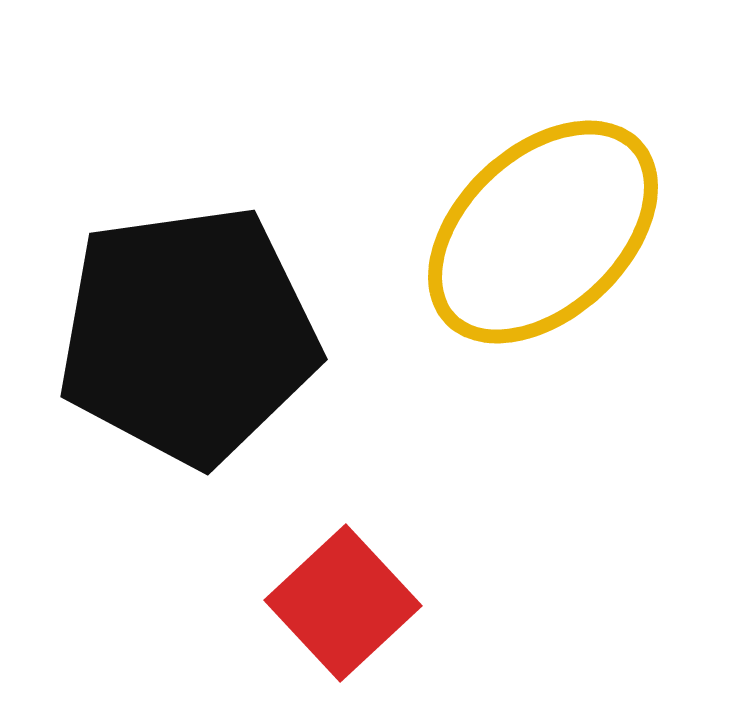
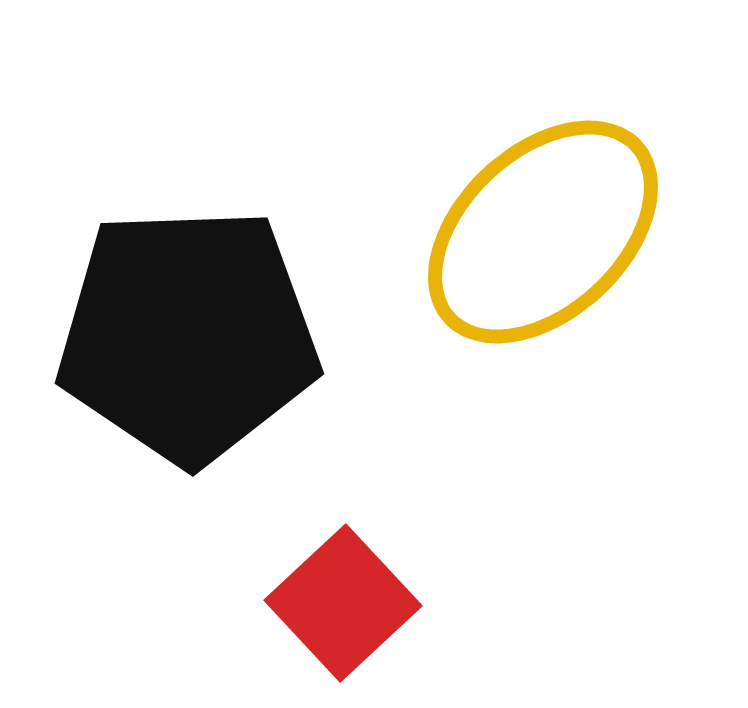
black pentagon: rotated 6 degrees clockwise
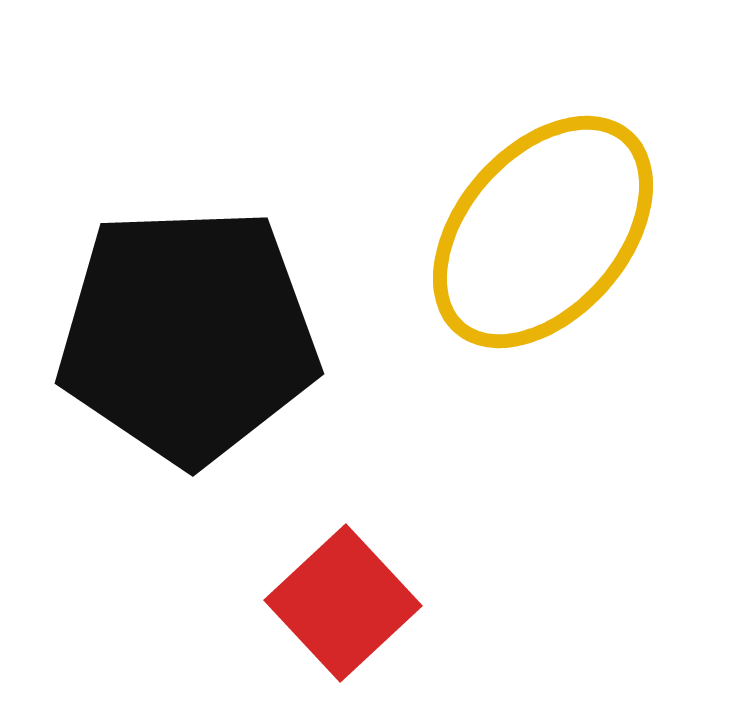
yellow ellipse: rotated 6 degrees counterclockwise
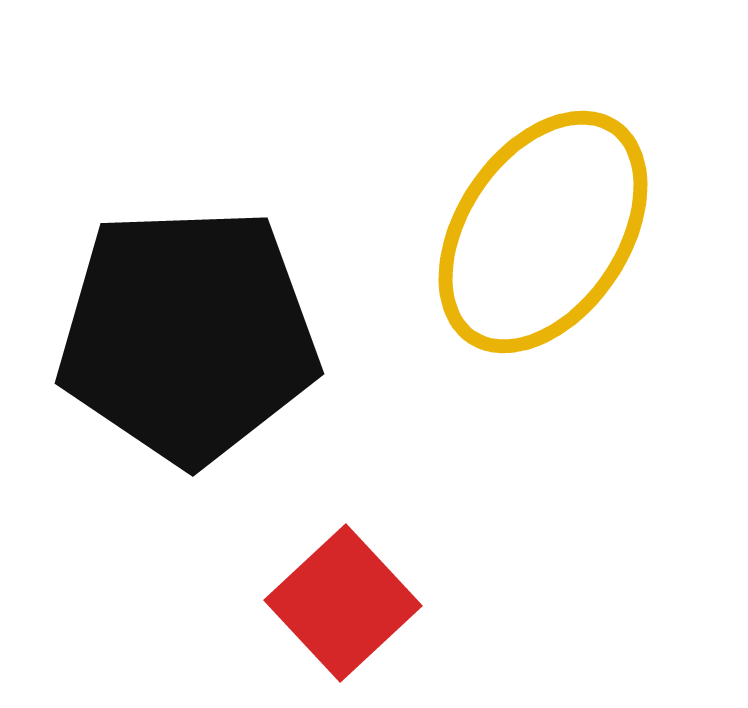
yellow ellipse: rotated 7 degrees counterclockwise
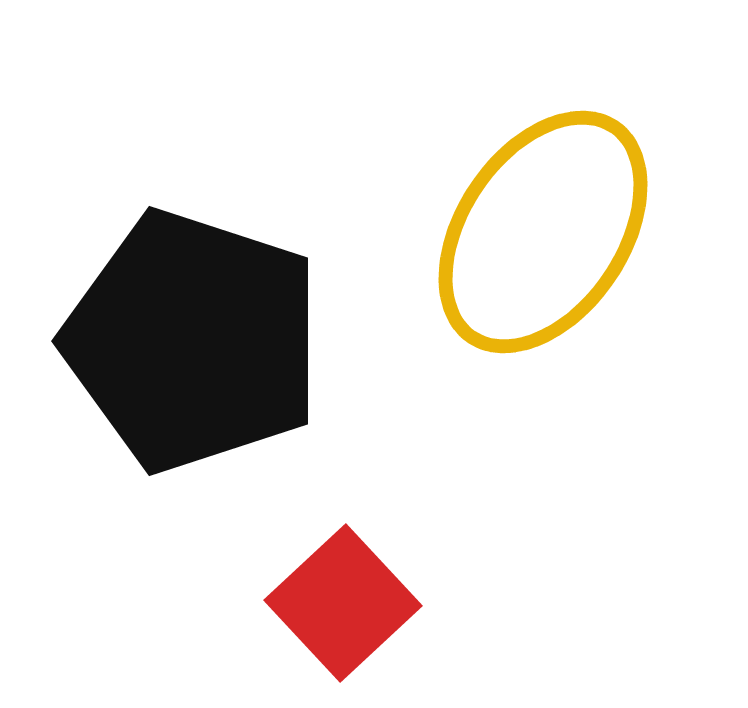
black pentagon: moved 5 px right, 6 px down; rotated 20 degrees clockwise
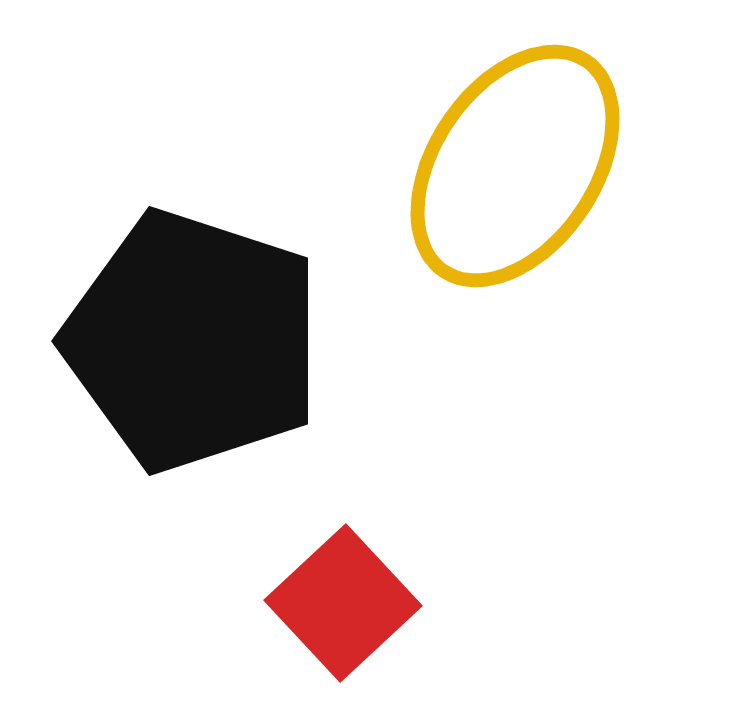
yellow ellipse: moved 28 px left, 66 px up
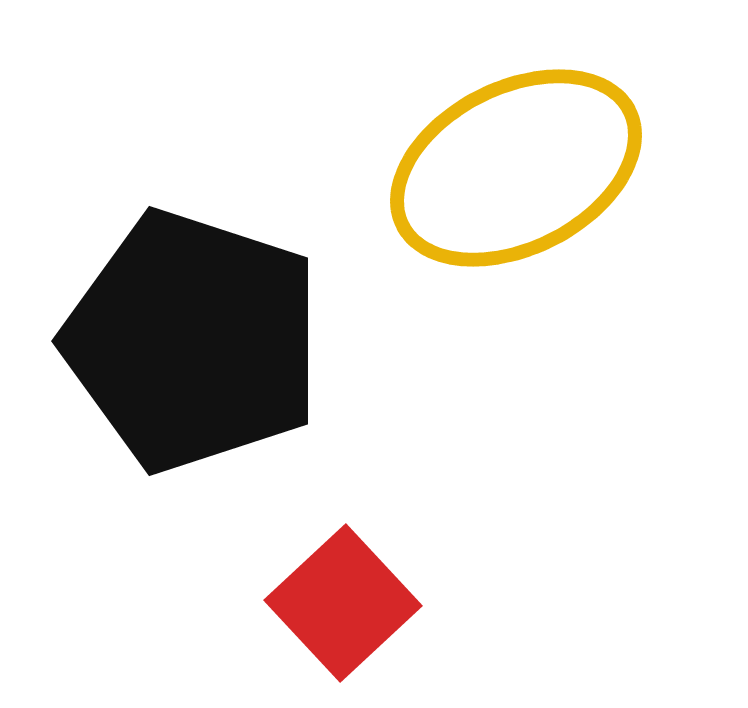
yellow ellipse: moved 1 px right, 2 px down; rotated 29 degrees clockwise
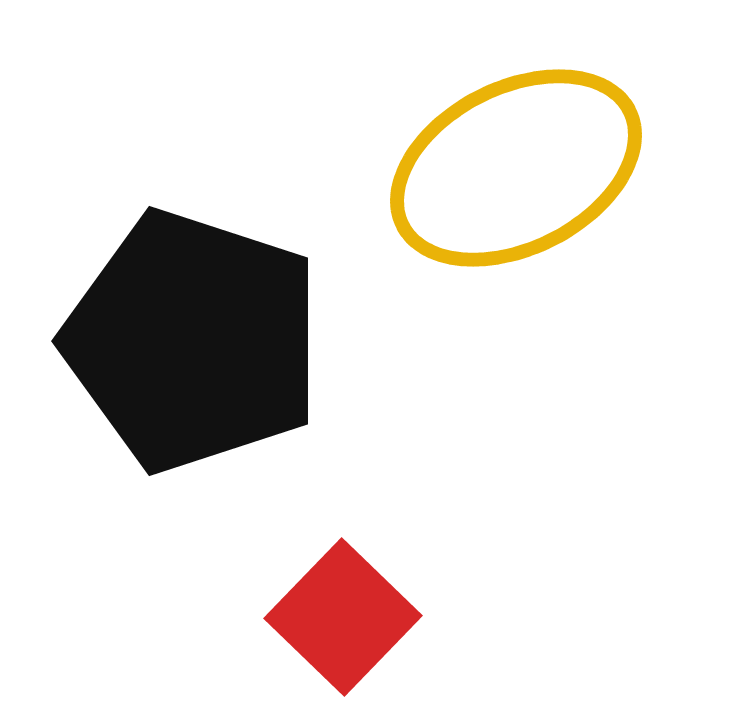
red square: moved 14 px down; rotated 3 degrees counterclockwise
